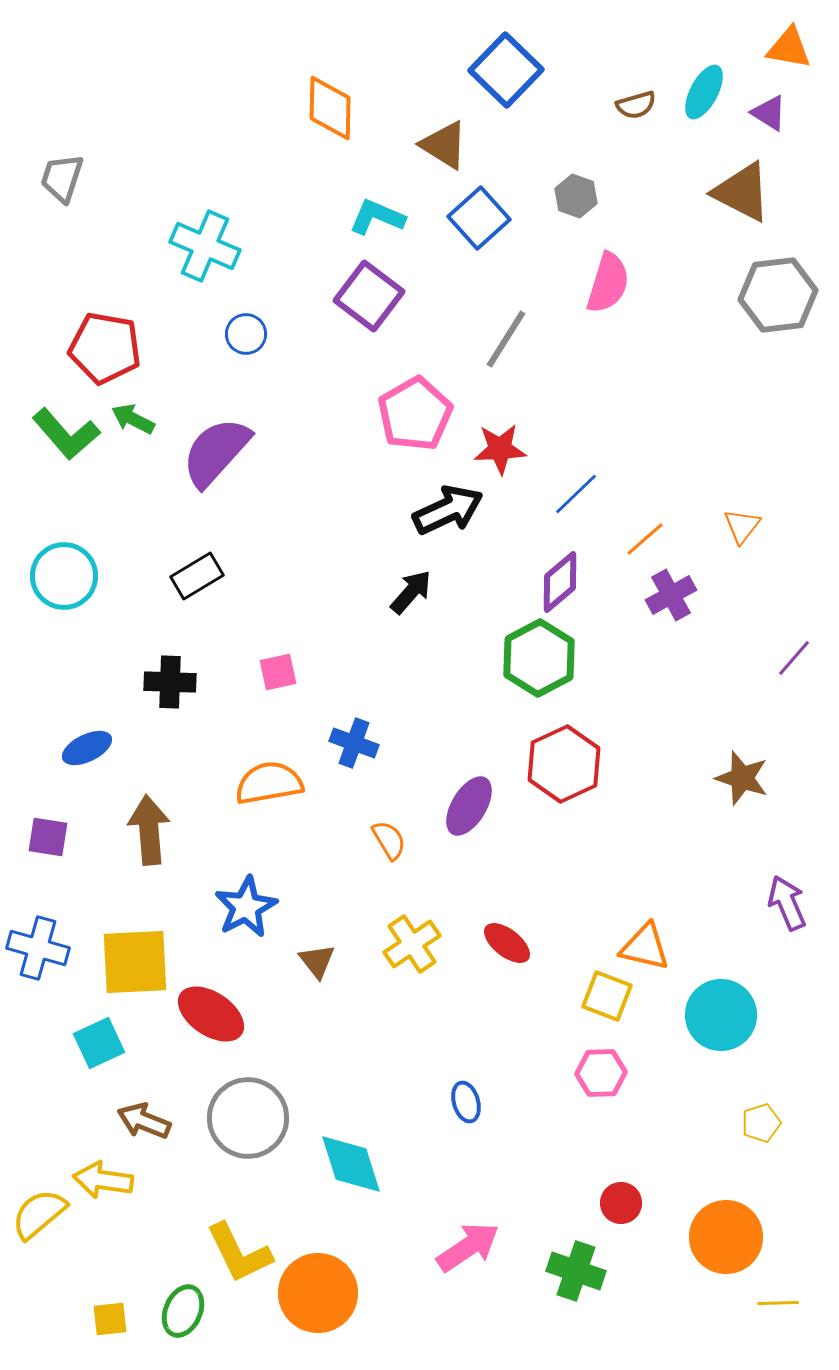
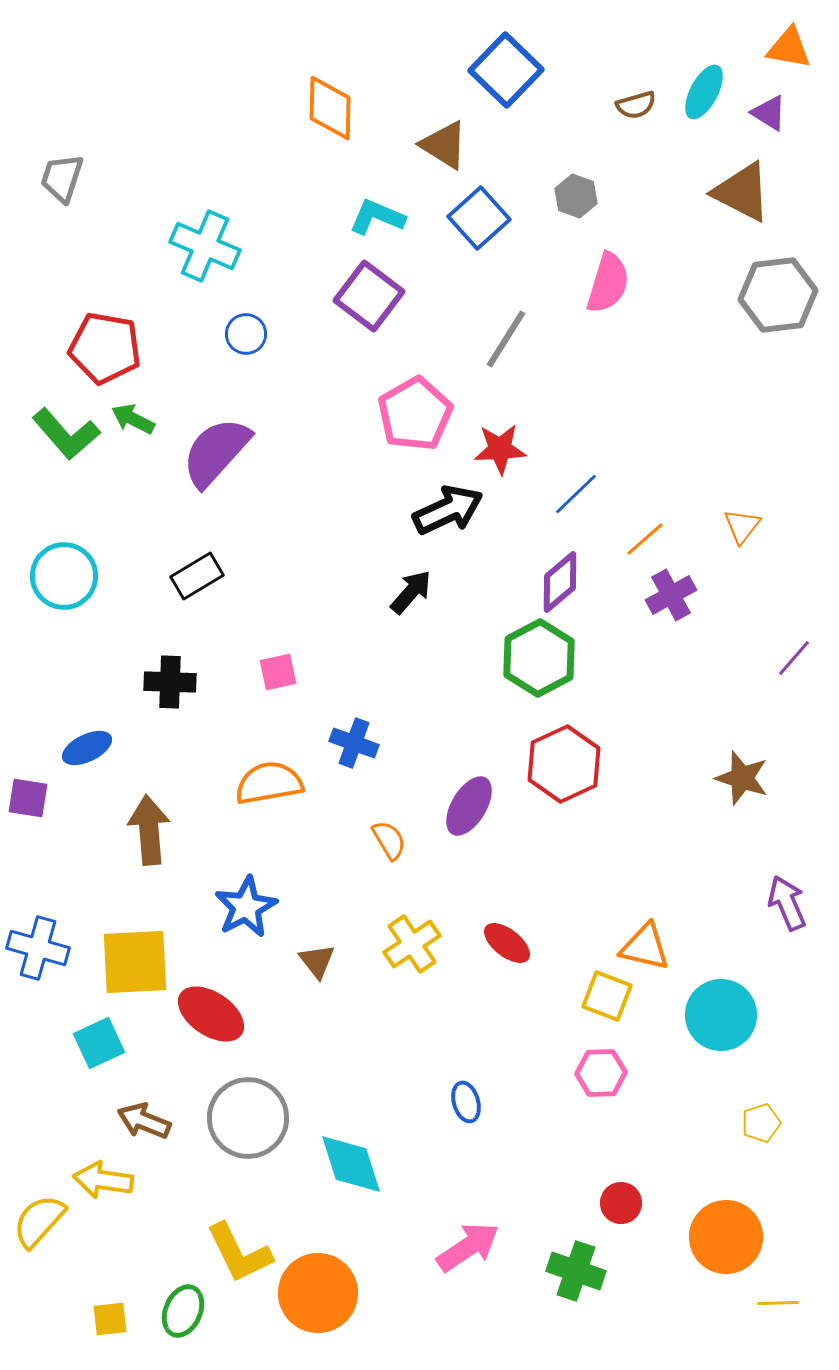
purple square at (48, 837): moved 20 px left, 39 px up
yellow semicircle at (39, 1214): moved 7 px down; rotated 8 degrees counterclockwise
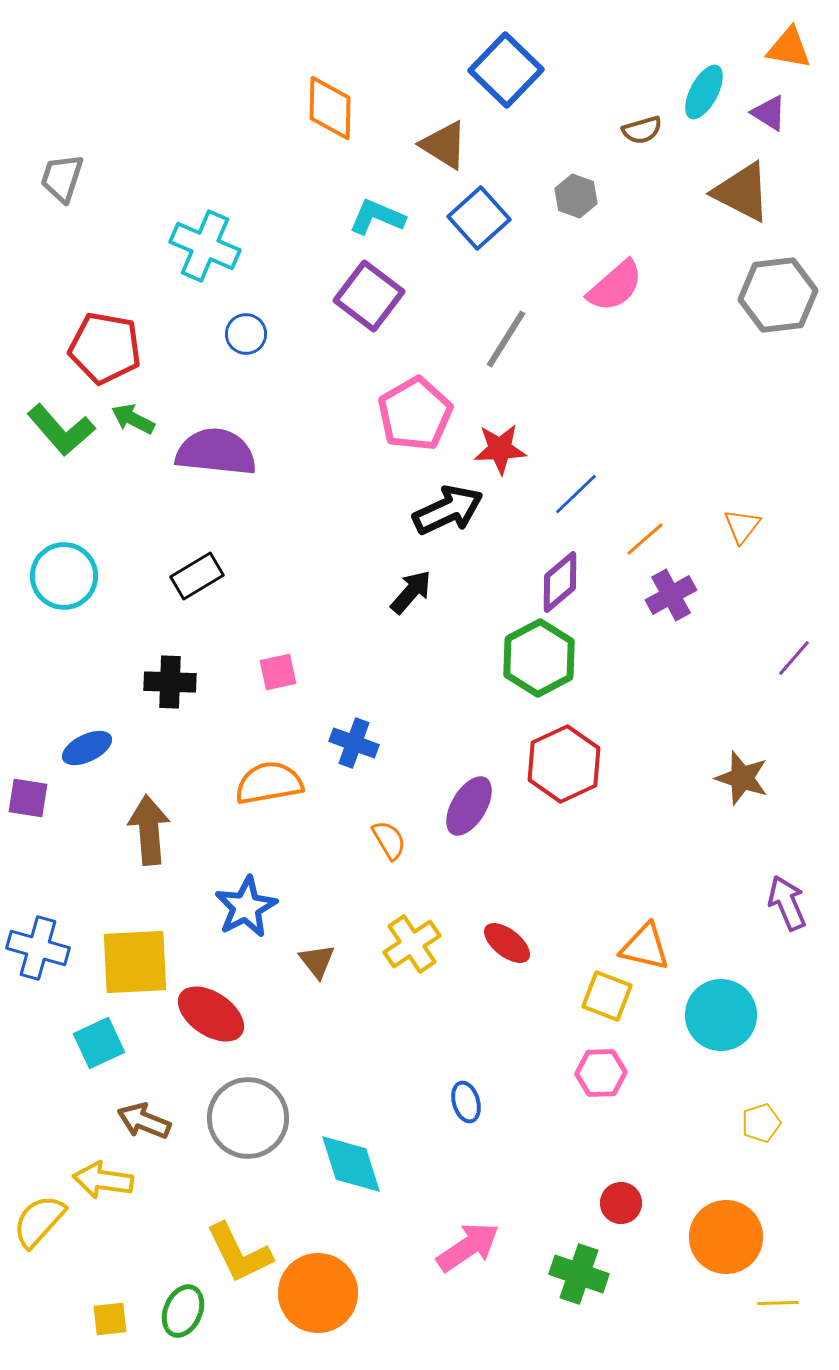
brown semicircle at (636, 105): moved 6 px right, 25 px down
pink semicircle at (608, 283): moved 7 px right, 3 px down; rotated 32 degrees clockwise
green L-shape at (66, 434): moved 5 px left, 4 px up
purple semicircle at (216, 452): rotated 54 degrees clockwise
green cross at (576, 1271): moved 3 px right, 3 px down
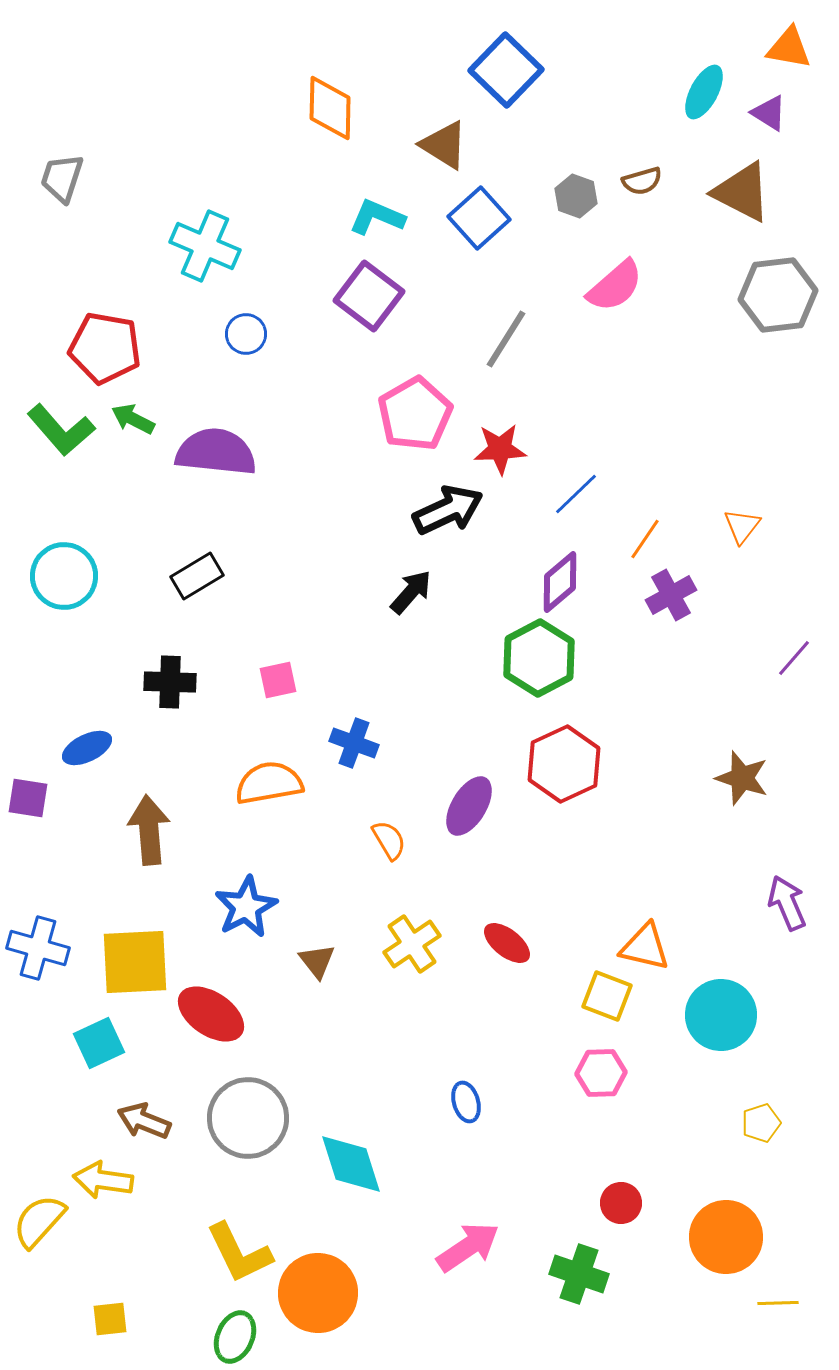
brown semicircle at (642, 130): moved 51 px down
orange line at (645, 539): rotated 15 degrees counterclockwise
pink square at (278, 672): moved 8 px down
green ellipse at (183, 1311): moved 52 px right, 26 px down
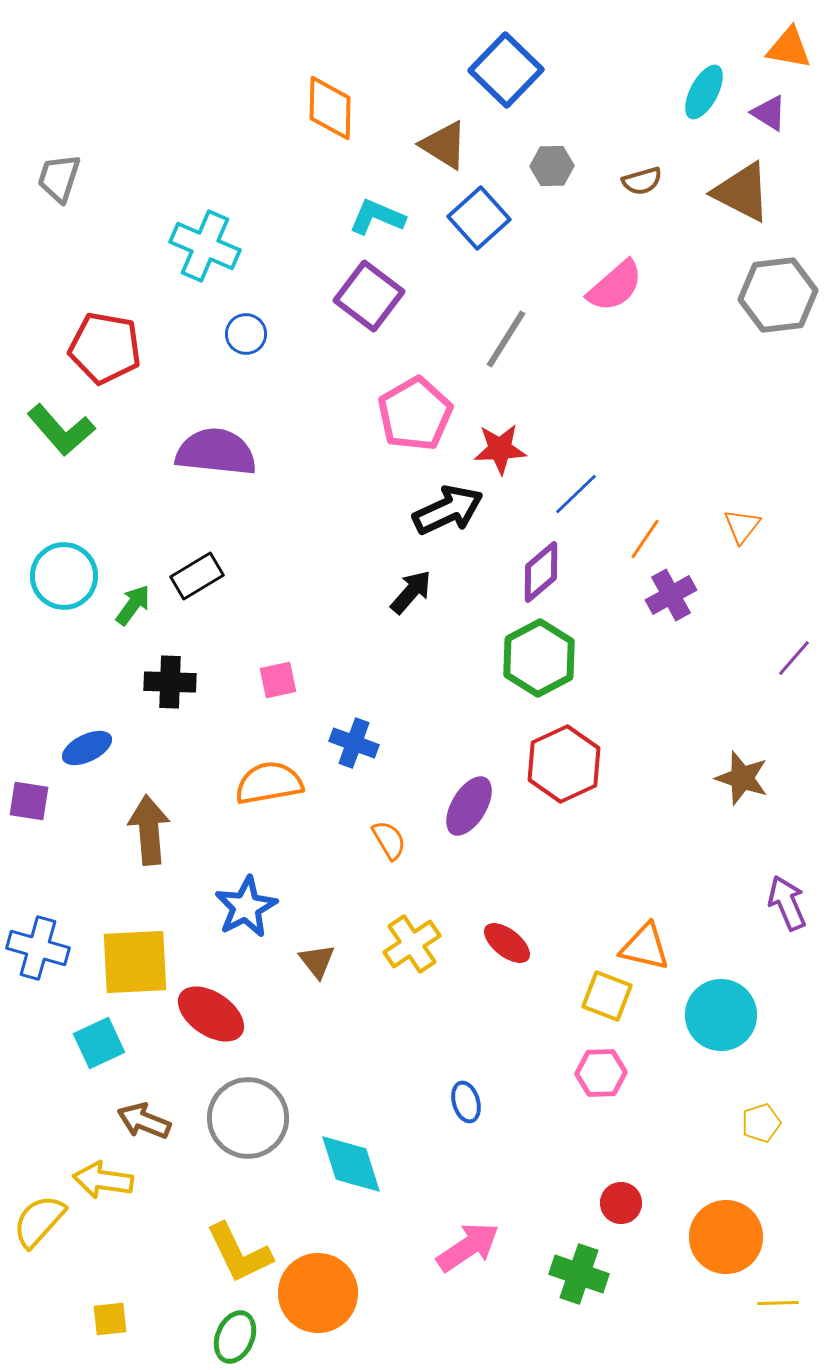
gray trapezoid at (62, 178): moved 3 px left
gray hexagon at (576, 196): moved 24 px left, 30 px up; rotated 21 degrees counterclockwise
green arrow at (133, 419): moved 186 px down; rotated 99 degrees clockwise
purple diamond at (560, 582): moved 19 px left, 10 px up
purple square at (28, 798): moved 1 px right, 3 px down
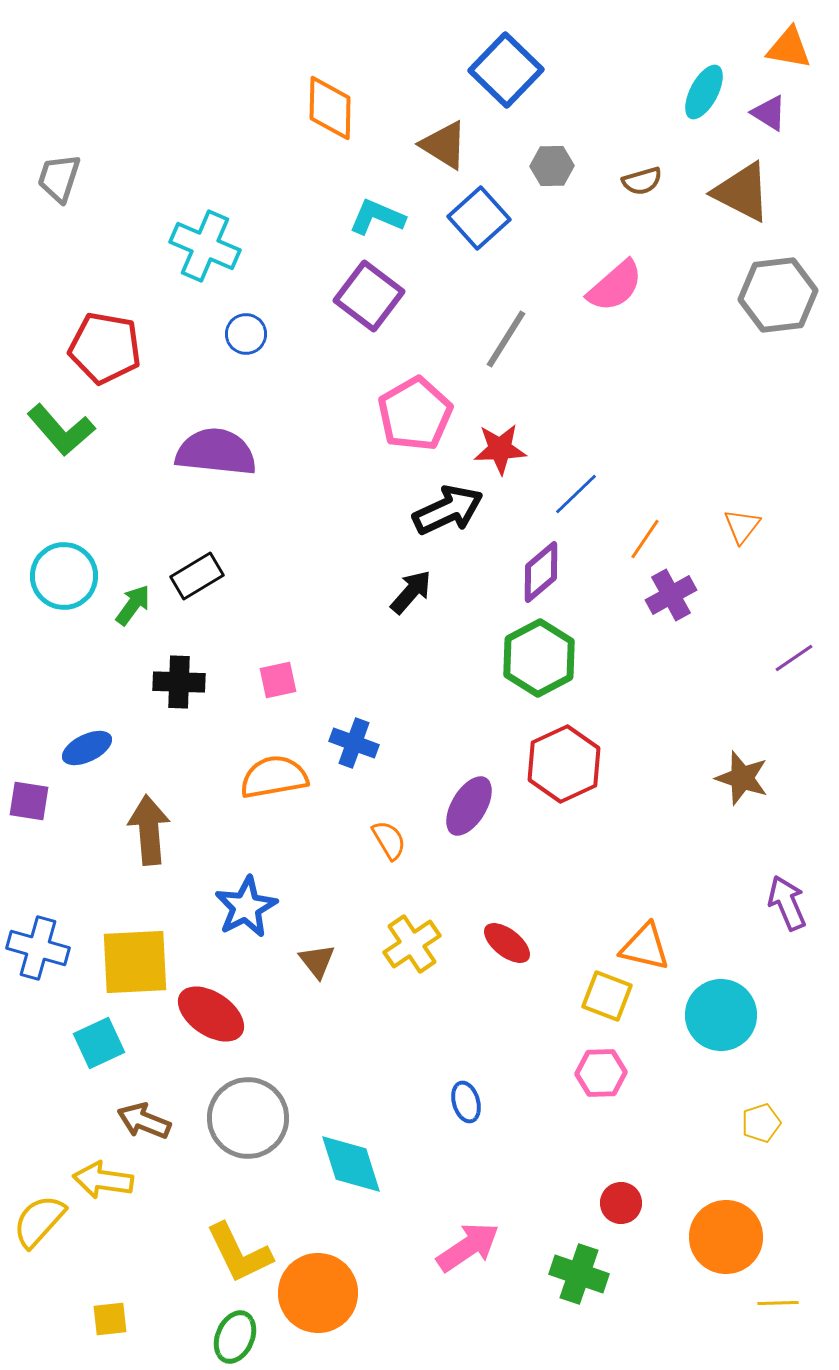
purple line at (794, 658): rotated 15 degrees clockwise
black cross at (170, 682): moved 9 px right
orange semicircle at (269, 783): moved 5 px right, 6 px up
